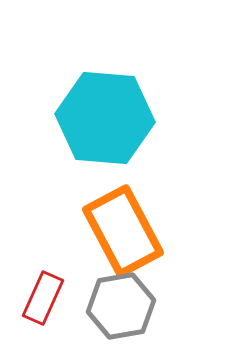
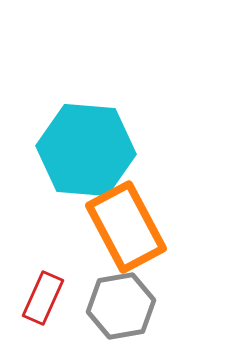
cyan hexagon: moved 19 px left, 32 px down
orange rectangle: moved 3 px right, 4 px up
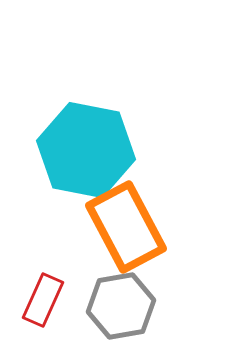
cyan hexagon: rotated 6 degrees clockwise
red rectangle: moved 2 px down
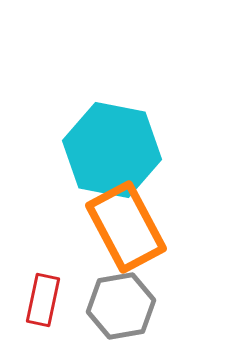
cyan hexagon: moved 26 px right
red rectangle: rotated 12 degrees counterclockwise
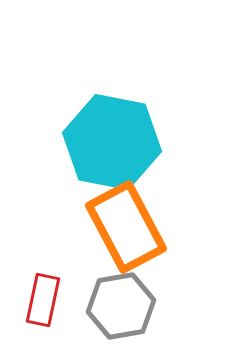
cyan hexagon: moved 8 px up
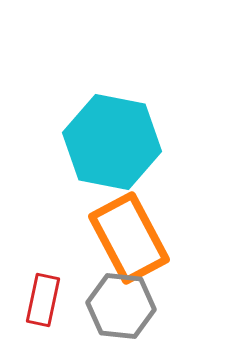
orange rectangle: moved 3 px right, 11 px down
gray hexagon: rotated 16 degrees clockwise
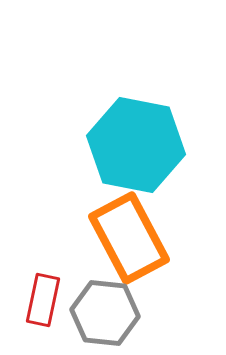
cyan hexagon: moved 24 px right, 3 px down
gray hexagon: moved 16 px left, 7 px down
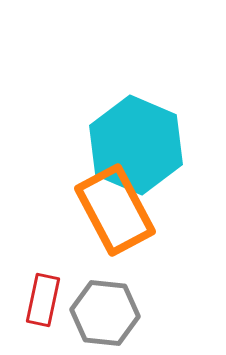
cyan hexagon: rotated 12 degrees clockwise
orange rectangle: moved 14 px left, 28 px up
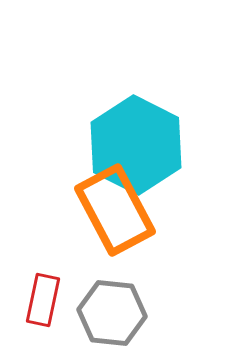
cyan hexagon: rotated 4 degrees clockwise
gray hexagon: moved 7 px right
